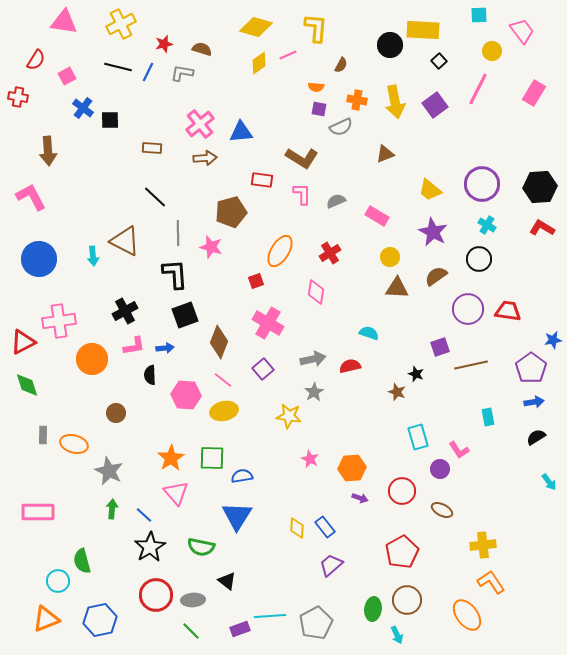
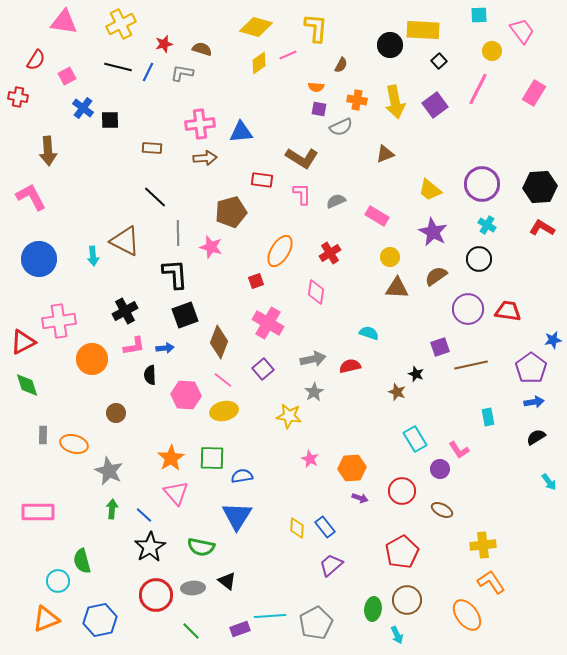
pink cross at (200, 124): rotated 32 degrees clockwise
cyan rectangle at (418, 437): moved 3 px left, 2 px down; rotated 15 degrees counterclockwise
gray ellipse at (193, 600): moved 12 px up
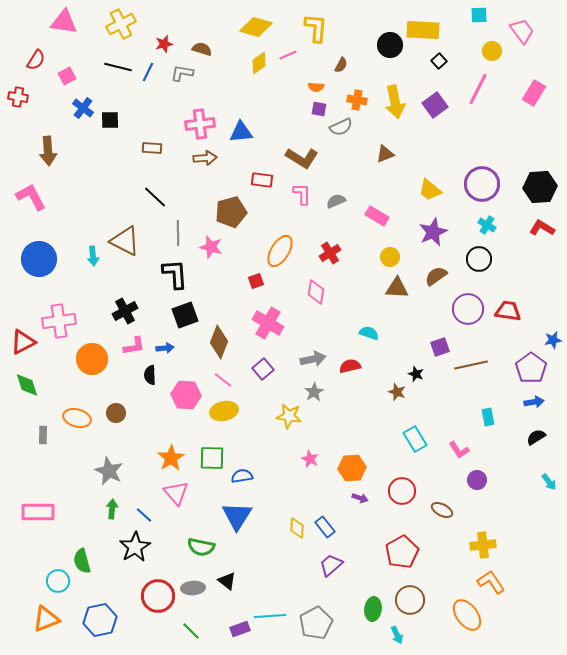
purple star at (433, 232): rotated 20 degrees clockwise
orange ellipse at (74, 444): moved 3 px right, 26 px up
purple circle at (440, 469): moved 37 px right, 11 px down
black star at (150, 547): moved 15 px left
red circle at (156, 595): moved 2 px right, 1 px down
brown circle at (407, 600): moved 3 px right
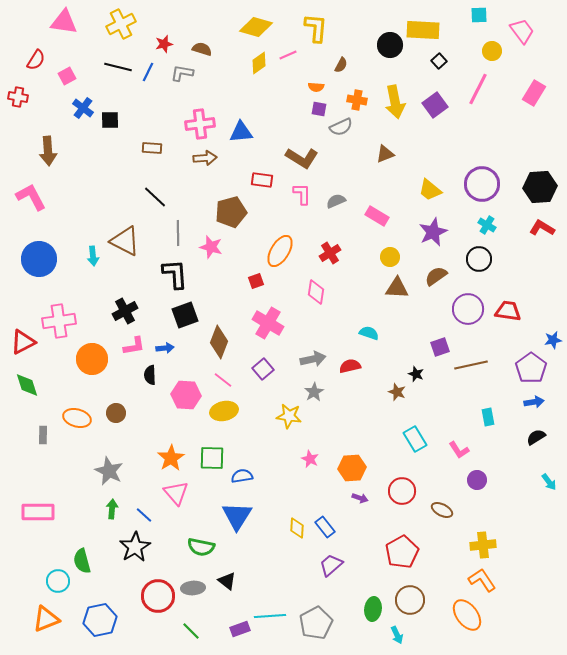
orange L-shape at (491, 582): moved 9 px left, 2 px up
